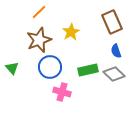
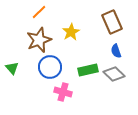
pink cross: moved 1 px right
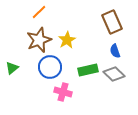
yellow star: moved 4 px left, 8 px down
blue semicircle: moved 1 px left
green triangle: rotated 32 degrees clockwise
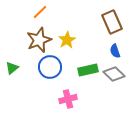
orange line: moved 1 px right
pink cross: moved 5 px right, 7 px down; rotated 30 degrees counterclockwise
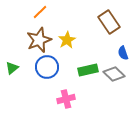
brown rectangle: moved 3 px left; rotated 10 degrees counterclockwise
blue semicircle: moved 8 px right, 2 px down
blue circle: moved 3 px left
pink cross: moved 2 px left
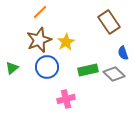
yellow star: moved 1 px left, 2 px down
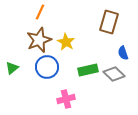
orange line: rotated 21 degrees counterclockwise
brown rectangle: rotated 50 degrees clockwise
yellow star: rotated 12 degrees counterclockwise
